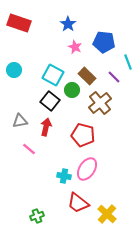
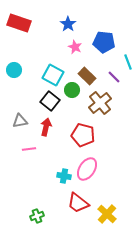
pink line: rotated 48 degrees counterclockwise
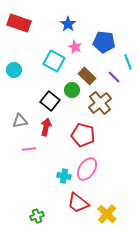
cyan square: moved 1 px right, 14 px up
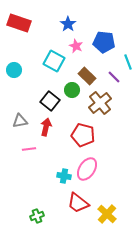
pink star: moved 1 px right, 1 px up
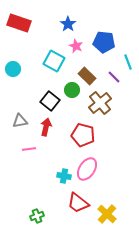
cyan circle: moved 1 px left, 1 px up
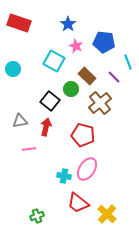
green circle: moved 1 px left, 1 px up
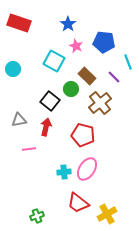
gray triangle: moved 1 px left, 1 px up
cyan cross: moved 4 px up; rotated 16 degrees counterclockwise
yellow cross: rotated 18 degrees clockwise
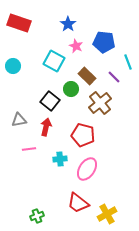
cyan circle: moved 3 px up
cyan cross: moved 4 px left, 13 px up
